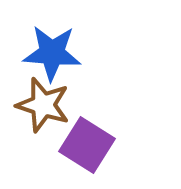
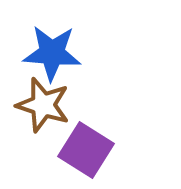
purple square: moved 1 px left, 5 px down
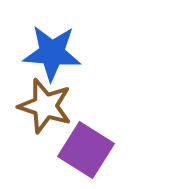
brown star: moved 2 px right, 1 px down
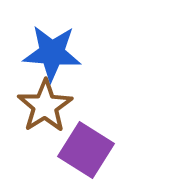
brown star: rotated 22 degrees clockwise
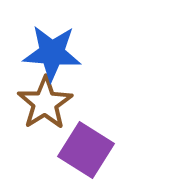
brown star: moved 3 px up
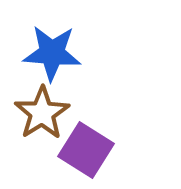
brown star: moved 3 px left, 10 px down
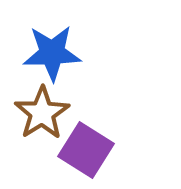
blue star: rotated 6 degrees counterclockwise
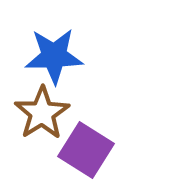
blue star: moved 2 px right, 3 px down
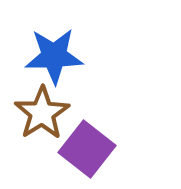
purple square: moved 1 px right, 1 px up; rotated 6 degrees clockwise
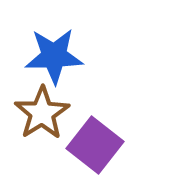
purple square: moved 8 px right, 4 px up
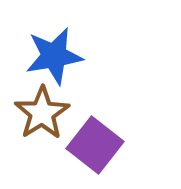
blue star: rotated 8 degrees counterclockwise
